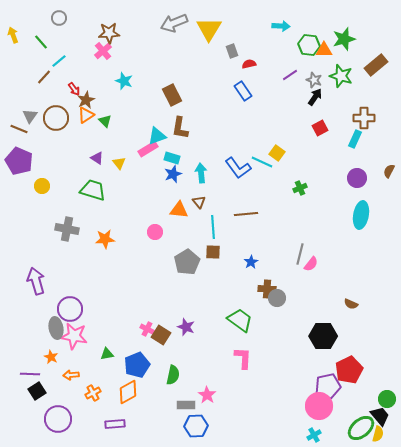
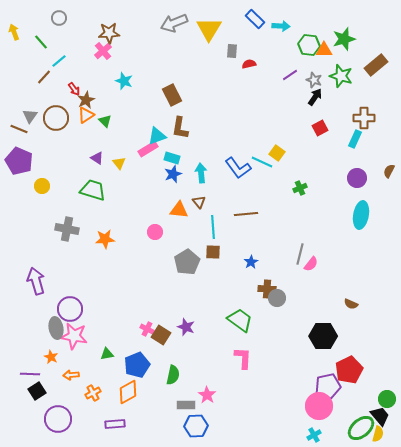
yellow arrow at (13, 35): moved 1 px right, 3 px up
gray rectangle at (232, 51): rotated 24 degrees clockwise
blue rectangle at (243, 91): moved 12 px right, 72 px up; rotated 12 degrees counterclockwise
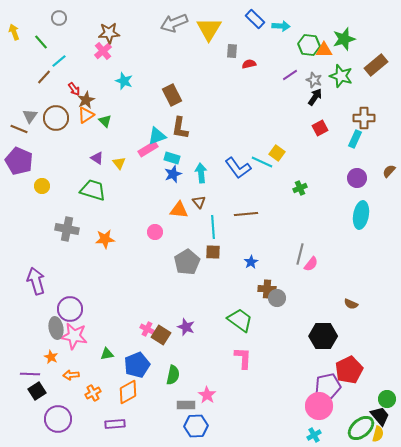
brown semicircle at (389, 171): rotated 16 degrees clockwise
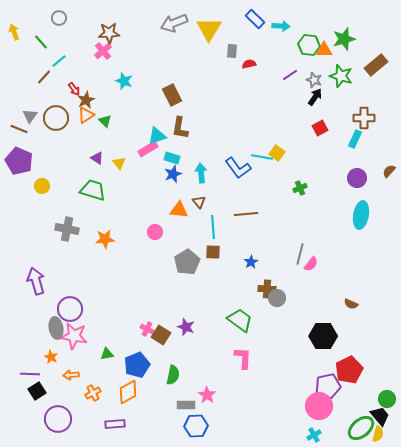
cyan line at (262, 162): moved 5 px up; rotated 15 degrees counterclockwise
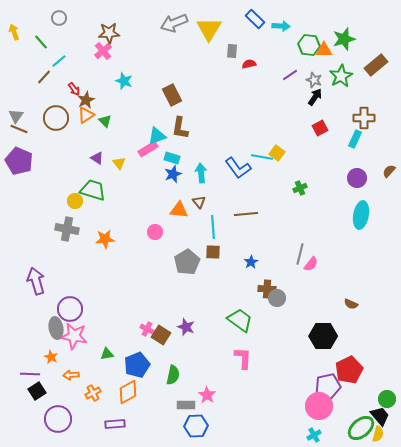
green star at (341, 76): rotated 25 degrees clockwise
gray triangle at (30, 116): moved 14 px left
yellow circle at (42, 186): moved 33 px right, 15 px down
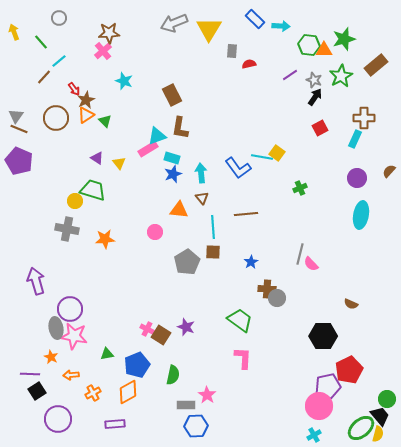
brown triangle at (199, 202): moved 3 px right, 4 px up
pink semicircle at (311, 264): rotated 98 degrees clockwise
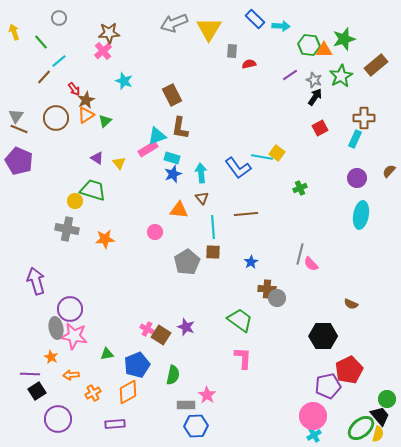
green triangle at (105, 121): rotated 32 degrees clockwise
pink circle at (319, 406): moved 6 px left, 10 px down
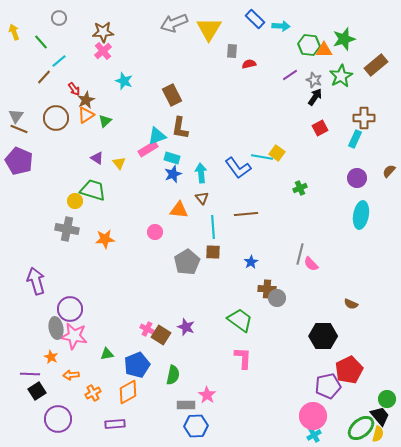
brown star at (109, 33): moved 6 px left, 1 px up
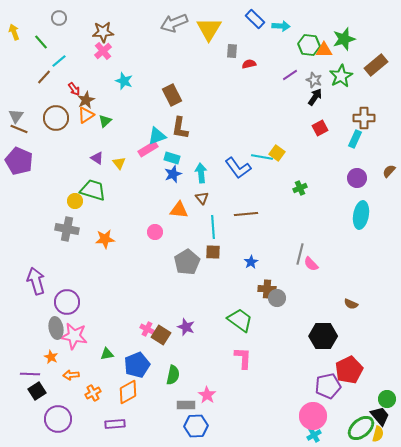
purple circle at (70, 309): moved 3 px left, 7 px up
